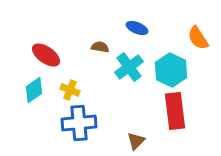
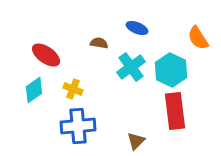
brown semicircle: moved 1 px left, 4 px up
cyan cross: moved 2 px right
yellow cross: moved 3 px right, 1 px up
blue cross: moved 1 px left, 3 px down
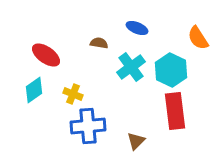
yellow cross: moved 5 px down
blue cross: moved 10 px right
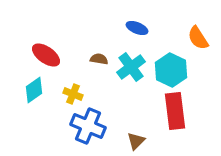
brown semicircle: moved 16 px down
blue cross: rotated 28 degrees clockwise
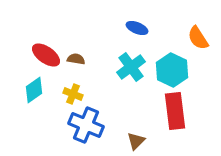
brown semicircle: moved 23 px left
cyan hexagon: moved 1 px right
blue cross: moved 2 px left, 1 px up
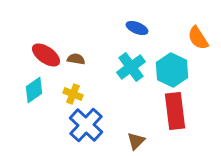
blue cross: rotated 20 degrees clockwise
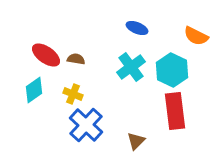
orange semicircle: moved 2 px left, 2 px up; rotated 30 degrees counterclockwise
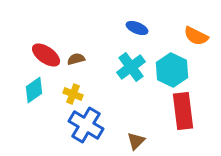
brown semicircle: rotated 24 degrees counterclockwise
red rectangle: moved 8 px right
blue cross: rotated 12 degrees counterclockwise
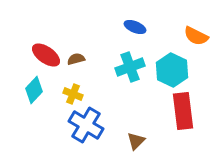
blue ellipse: moved 2 px left, 1 px up
cyan cross: moved 1 px left; rotated 16 degrees clockwise
cyan diamond: rotated 12 degrees counterclockwise
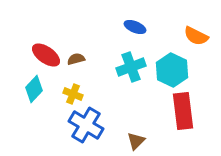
cyan cross: moved 1 px right
cyan diamond: moved 1 px up
